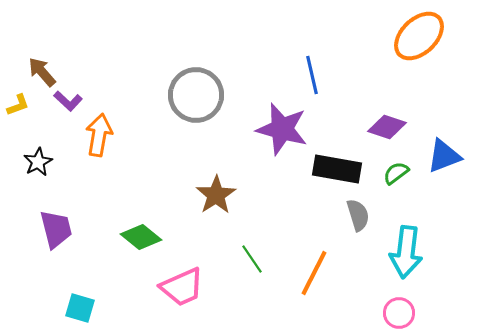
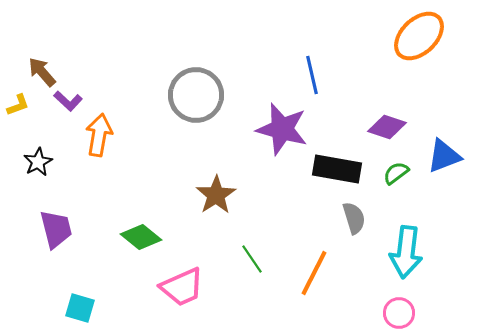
gray semicircle: moved 4 px left, 3 px down
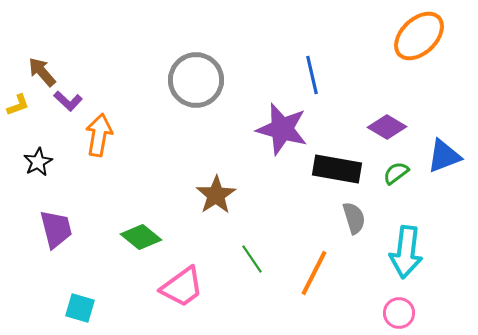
gray circle: moved 15 px up
purple diamond: rotated 12 degrees clockwise
pink trapezoid: rotated 12 degrees counterclockwise
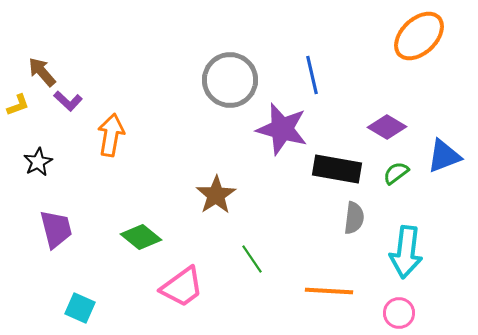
gray circle: moved 34 px right
orange arrow: moved 12 px right
gray semicircle: rotated 24 degrees clockwise
orange line: moved 15 px right, 18 px down; rotated 66 degrees clockwise
cyan square: rotated 8 degrees clockwise
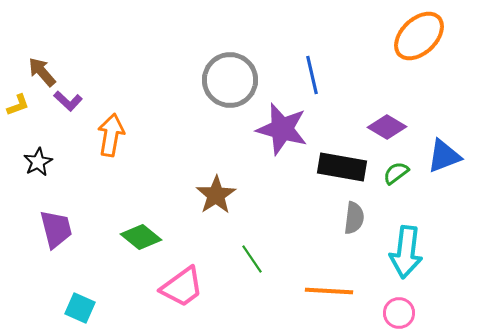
black rectangle: moved 5 px right, 2 px up
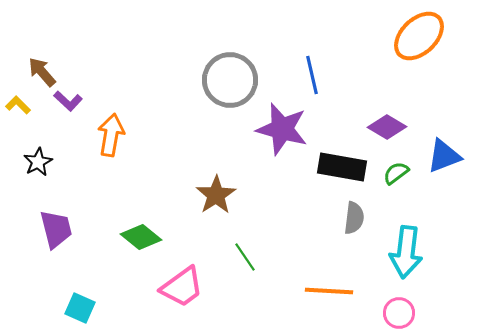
yellow L-shape: rotated 115 degrees counterclockwise
green line: moved 7 px left, 2 px up
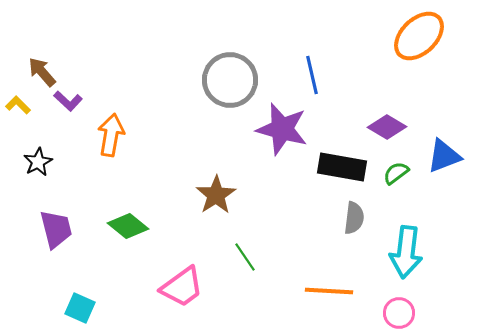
green diamond: moved 13 px left, 11 px up
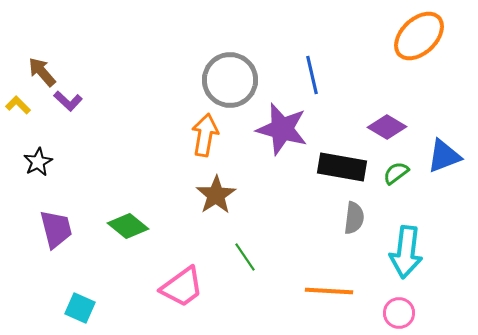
orange arrow: moved 94 px right
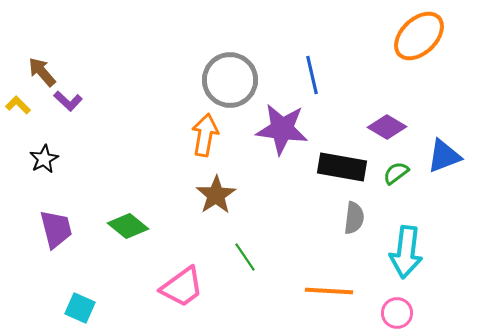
purple star: rotated 8 degrees counterclockwise
black star: moved 6 px right, 3 px up
pink circle: moved 2 px left
